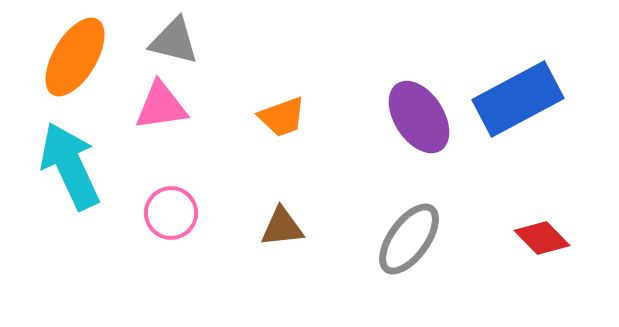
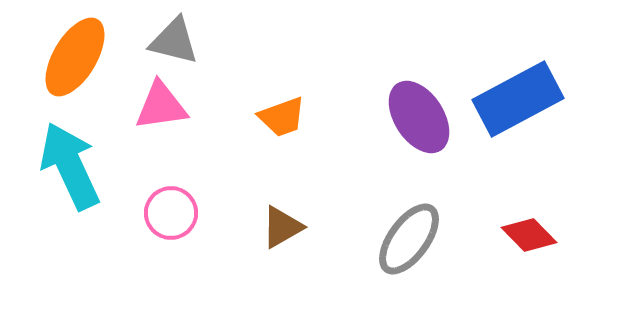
brown triangle: rotated 24 degrees counterclockwise
red diamond: moved 13 px left, 3 px up
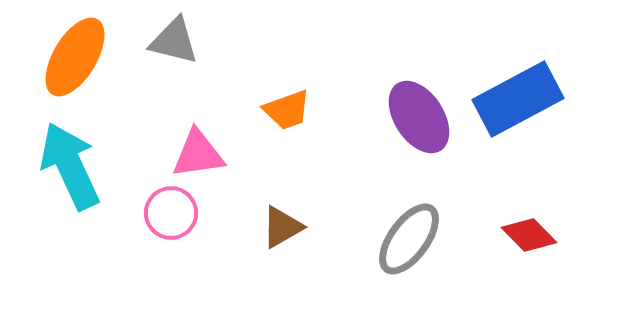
pink triangle: moved 37 px right, 48 px down
orange trapezoid: moved 5 px right, 7 px up
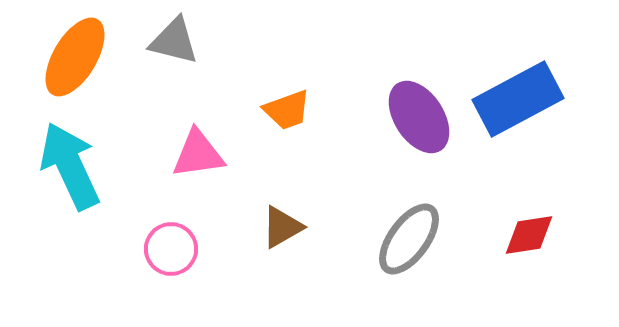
pink circle: moved 36 px down
red diamond: rotated 54 degrees counterclockwise
